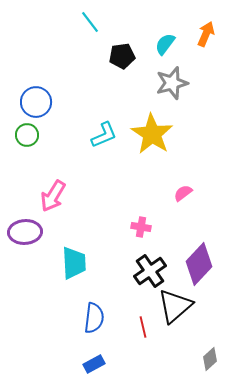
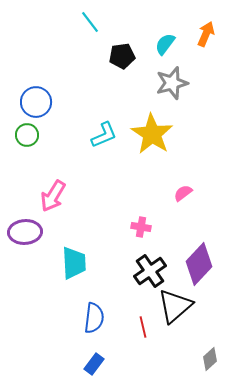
blue rectangle: rotated 25 degrees counterclockwise
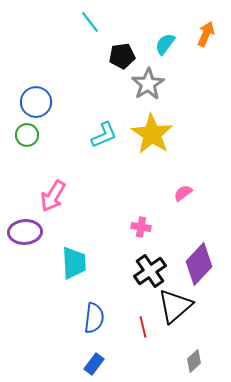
gray star: moved 24 px left, 1 px down; rotated 16 degrees counterclockwise
gray diamond: moved 16 px left, 2 px down
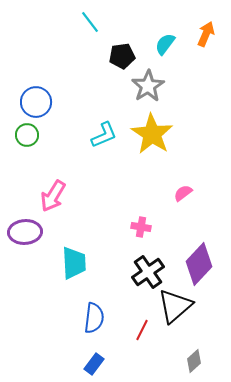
gray star: moved 2 px down
black cross: moved 2 px left, 1 px down
red line: moved 1 px left, 3 px down; rotated 40 degrees clockwise
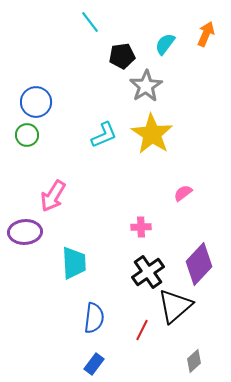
gray star: moved 2 px left
pink cross: rotated 12 degrees counterclockwise
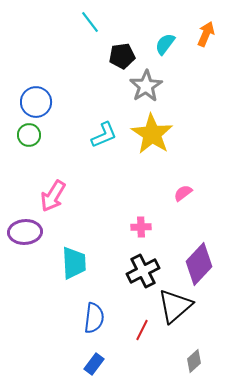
green circle: moved 2 px right
black cross: moved 5 px left, 1 px up; rotated 8 degrees clockwise
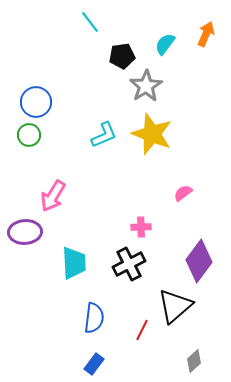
yellow star: rotated 12 degrees counterclockwise
purple diamond: moved 3 px up; rotated 6 degrees counterclockwise
black cross: moved 14 px left, 7 px up
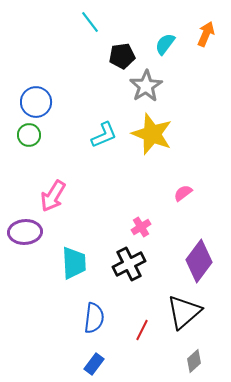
pink cross: rotated 30 degrees counterclockwise
black triangle: moved 9 px right, 6 px down
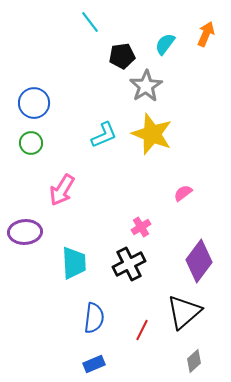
blue circle: moved 2 px left, 1 px down
green circle: moved 2 px right, 8 px down
pink arrow: moved 9 px right, 6 px up
blue rectangle: rotated 30 degrees clockwise
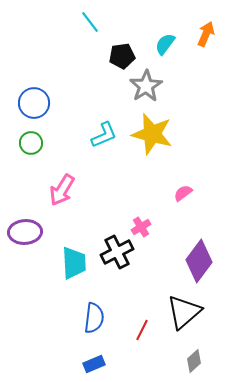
yellow star: rotated 6 degrees counterclockwise
black cross: moved 12 px left, 12 px up
